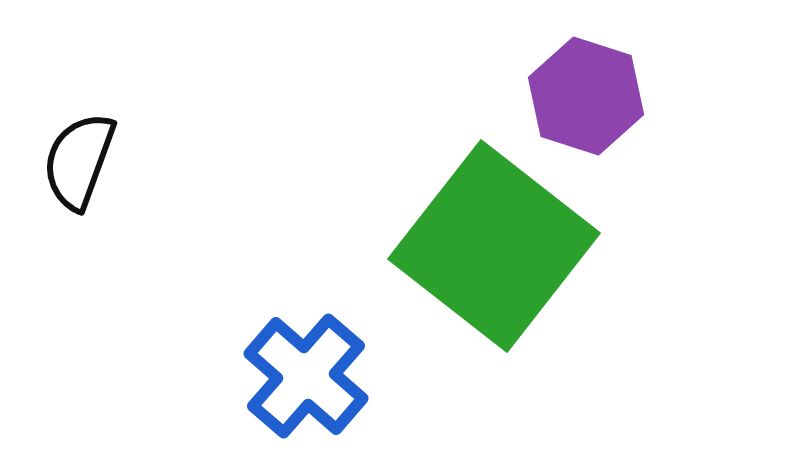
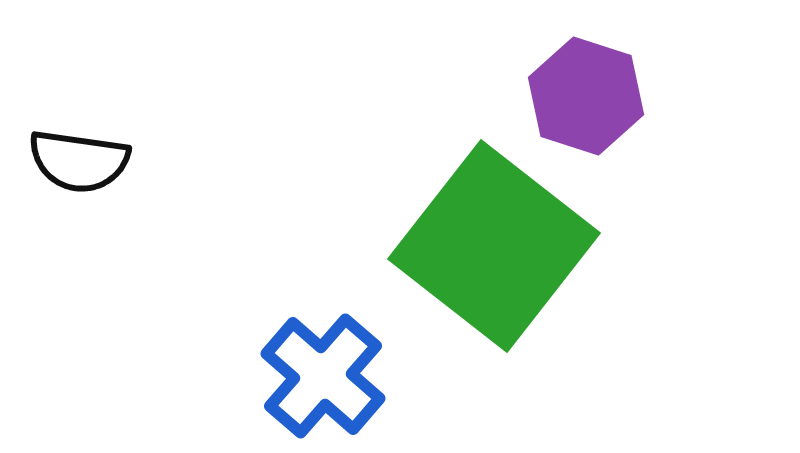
black semicircle: rotated 102 degrees counterclockwise
blue cross: moved 17 px right
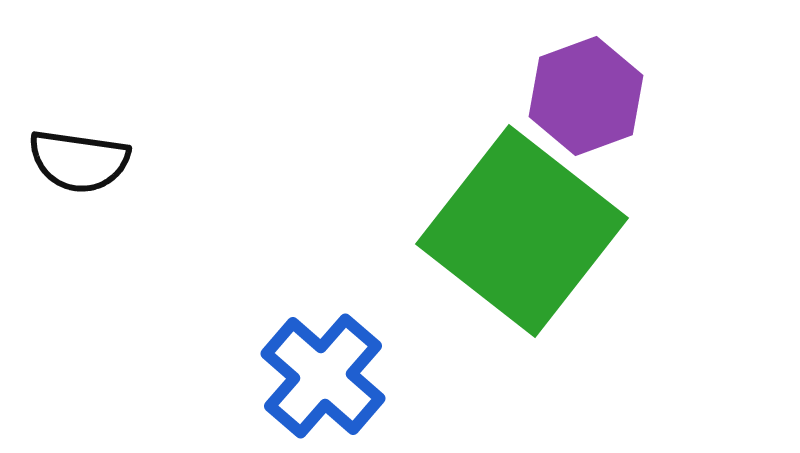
purple hexagon: rotated 22 degrees clockwise
green square: moved 28 px right, 15 px up
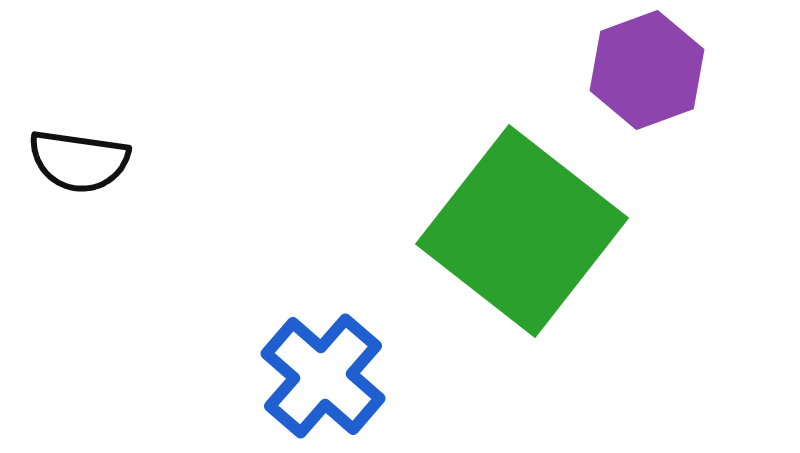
purple hexagon: moved 61 px right, 26 px up
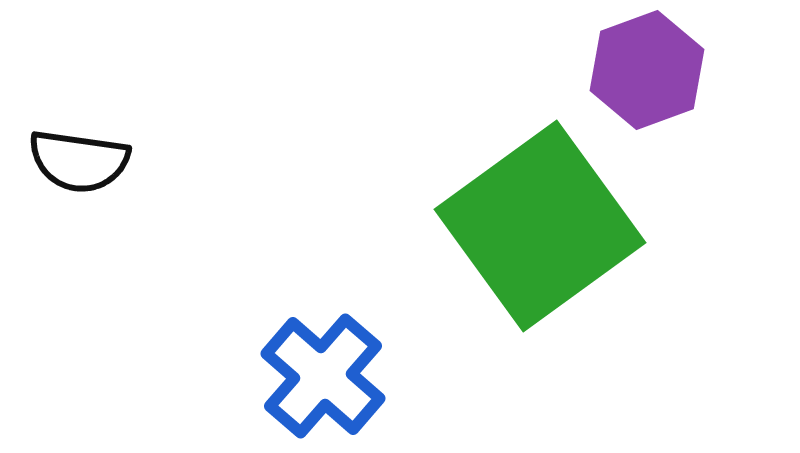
green square: moved 18 px right, 5 px up; rotated 16 degrees clockwise
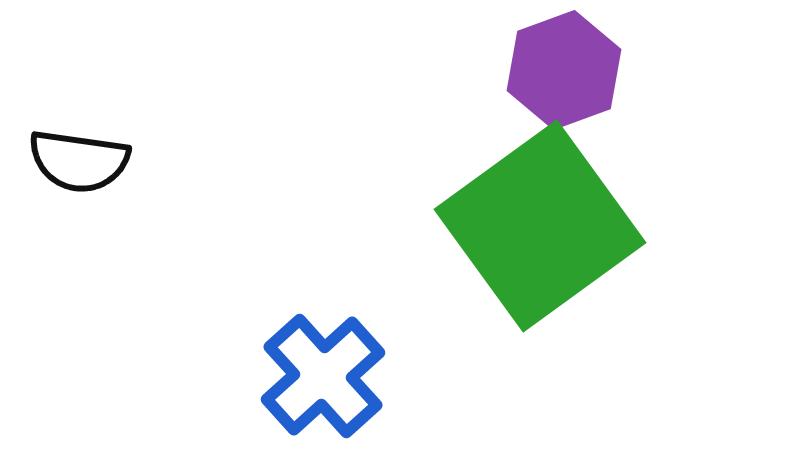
purple hexagon: moved 83 px left
blue cross: rotated 7 degrees clockwise
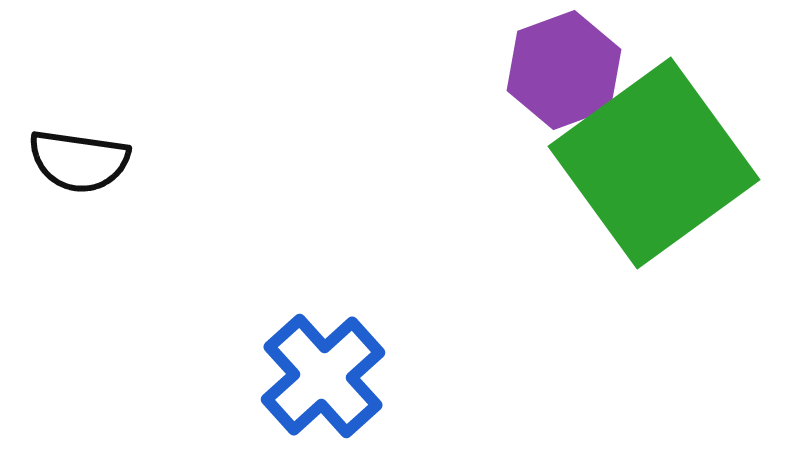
green square: moved 114 px right, 63 px up
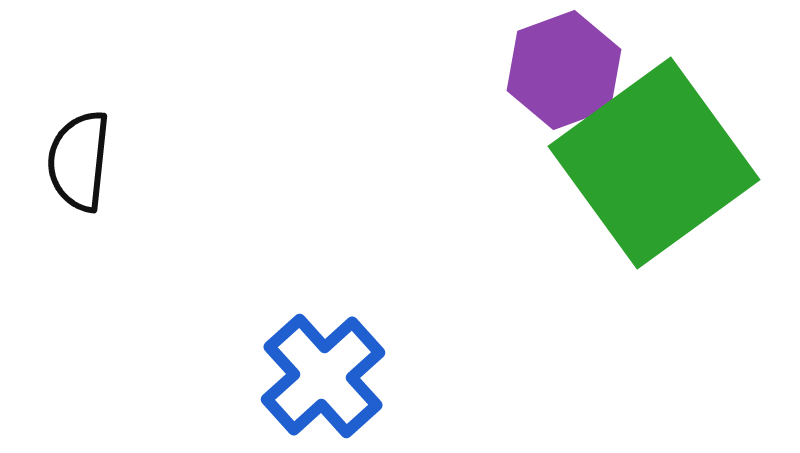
black semicircle: rotated 88 degrees clockwise
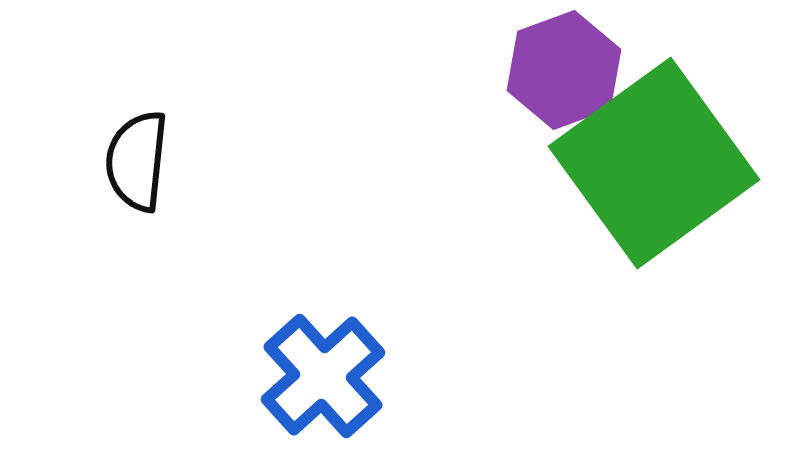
black semicircle: moved 58 px right
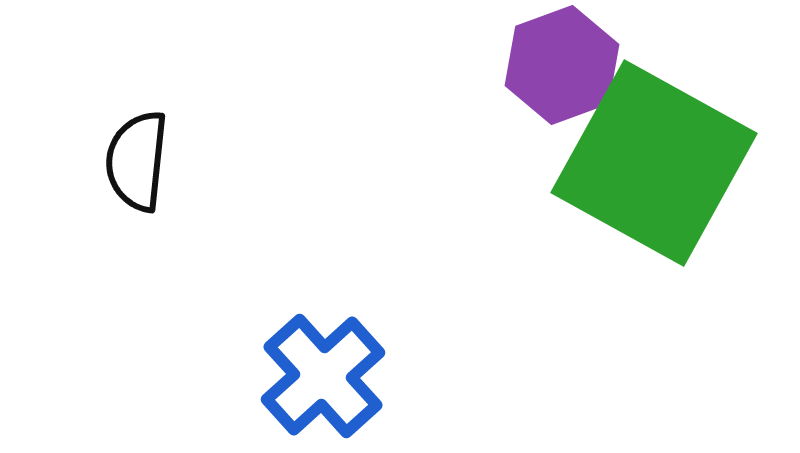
purple hexagon: moved 2 px left, 5 px up
green square: rotated 25 degrees counterclockwise
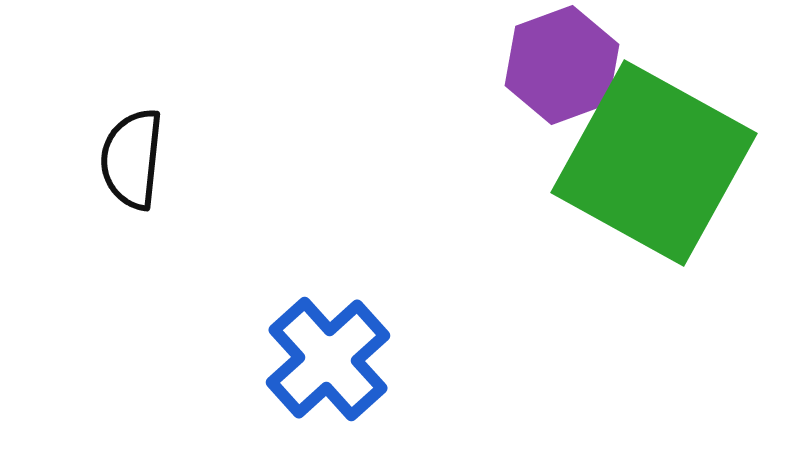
black semicircle: moved 5 px left, 2 px up
blue cross: moved 5 px right, 17 px up
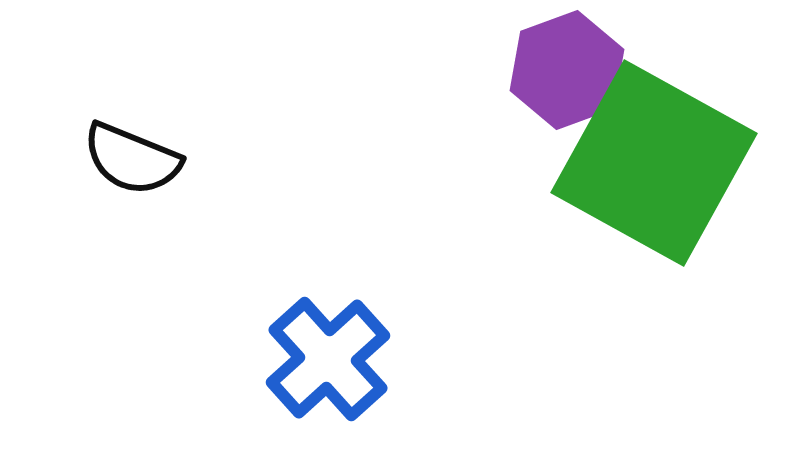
purple hexagon: moved 5 px right, 5 px down
black semicircle: rotated 74 degrees counterclockwise
